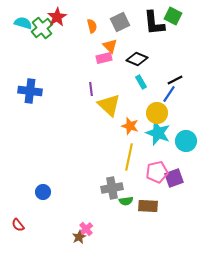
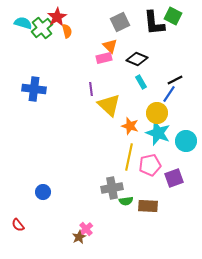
orange semicircle: moved 25 px left, 5 px down
blue cross: moved 4 px right, 2 px up
pink pentagon: moved 7 px left, 7 px up
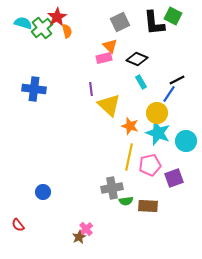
black line: moved 2 px right
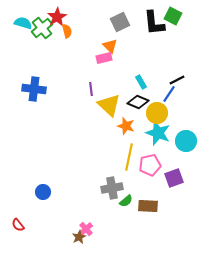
black diamond: moved 1 px right, 43 px down
orange star: moved 4 px left
green semicircle: rotated 32 degrees counterclockwise
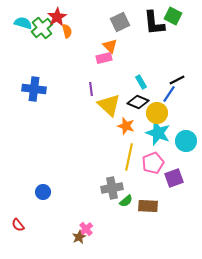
pink pentagon: moved 3 px right, 2 px up; rotated 10 degrees counterclockwise
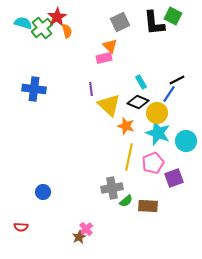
red semicircle: moved 3 px right, 2 px down; rotated 48 degrees counterclockwise
